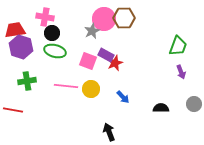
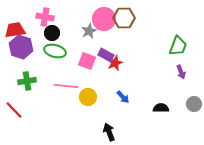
gray star: moved 3 px left
pink square: moved 1 px left
yellow circle: moved 3 px left, 8 px down
red line: moved 1 px right; rotated 36 degrees clockwise
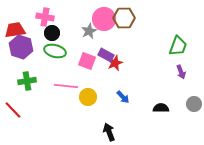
red line: moved 1 px left
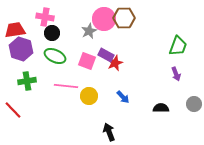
purple hexagon: moved 2 px down
green ellipse: moved 5 px down; rotated 10 degrees clockwise
purple arrow: moved 5 px left, 2 px down
yellow circle: moved 1 px right, 1 px up
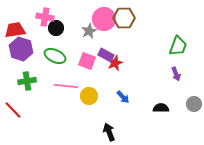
black circle: moved 4 px right, 5 px up
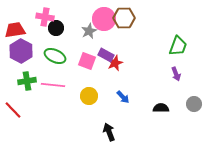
purple hexagon: moved 2 px down; rotated 10 degrees clockwise
pink line: moved 13 px left, 1 px up
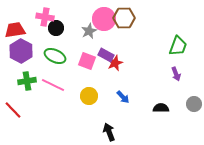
pink line: rotated 20 degrees clockwise
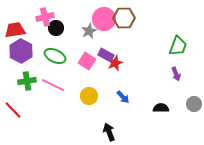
pink cross: rotated 24 degrees counterclockwise
pink square: rotated 12 degrees clockwise
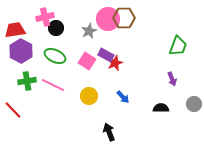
pink circle: moved 4 px right
purple arrow: moved 4 px left, 5 px down
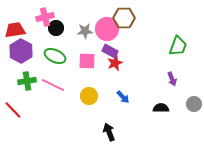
pink circle: moved 1 px left, 10 px down
gray star: moved 4 px left; rotated 21 degrees clockwise
purple rectangle: moved 4 px right, 4 px up
pink square: rotated 30 degrees counterclockwise
